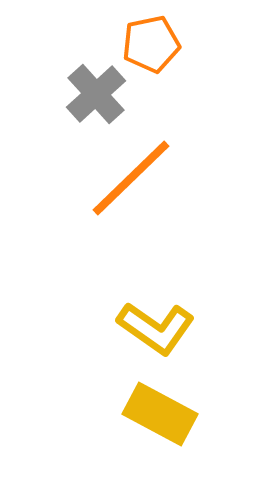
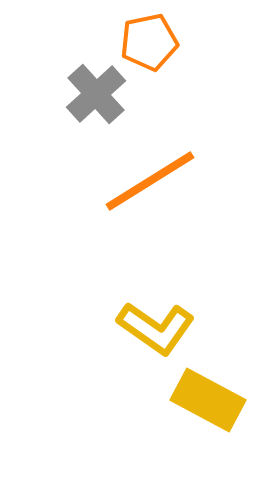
orange pentagon: moved 2 px left, 2 px up
orange line: moved 19 px right, 3 px down; rotated 12 degrees clockwise
yellow rectangle: moved 48 px right, 14 px up
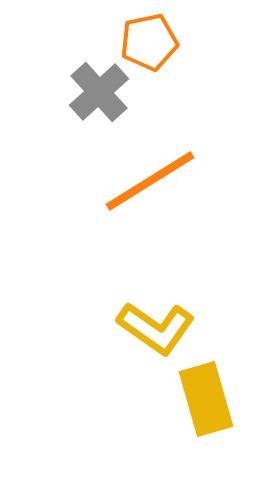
gray cross: moved 3 px right, 2 px up
yellow rectangle: moved 2 px left, 1 px up; rotated 46 degrees clockwise
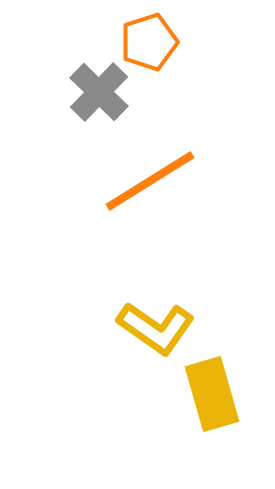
orange pentagon: rotated 6 degrees counterclockwise
gray cross: rotated 4 degrees counterclockwise
yellow rectangle: moved 6 px right, 5 px up
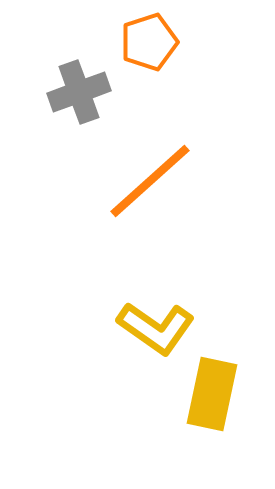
gray cross: moved 20 px left; rotated 26 degrees clockwise
orange line: rotated 10 degrees counterclockwise
yellow rectangle: rotated 28 degrees clockwise
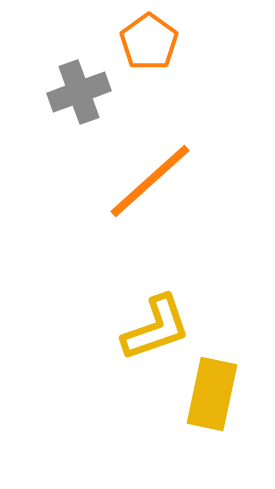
orange pentagon: rotated 18 degrees counterclockwise
yellow L-shape: rotated 54 degrees counterclockwise
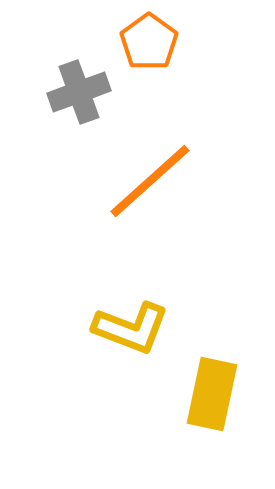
yellow L-shape: moved 25 px left; rotated 40 degrees clockwise
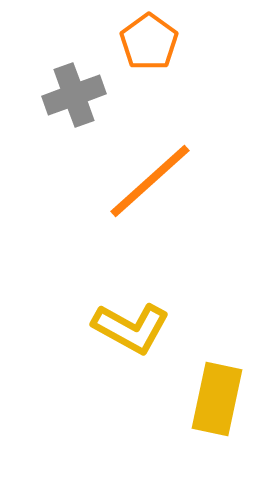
gray cross: moved 5 px left, 3 px down
yellow L-shape: rotated 8 degrees clockwise
yellow rectangle: moved 5 px right, 5 px down
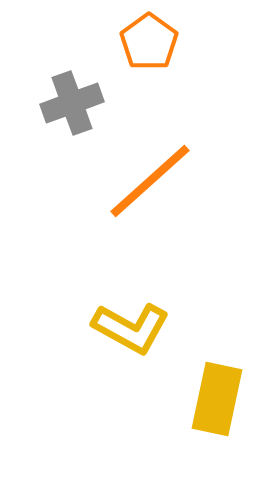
gray cross: moved 2 px left, 8 px down
